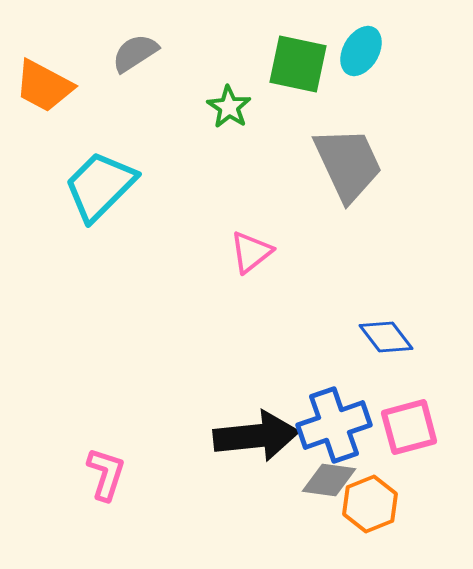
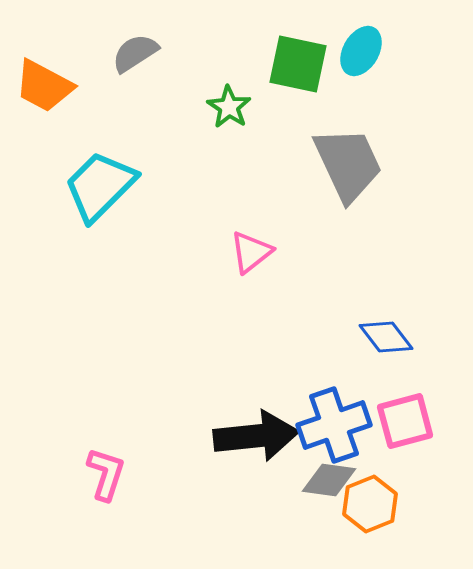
pink square: moved 4 px left, 6 px up
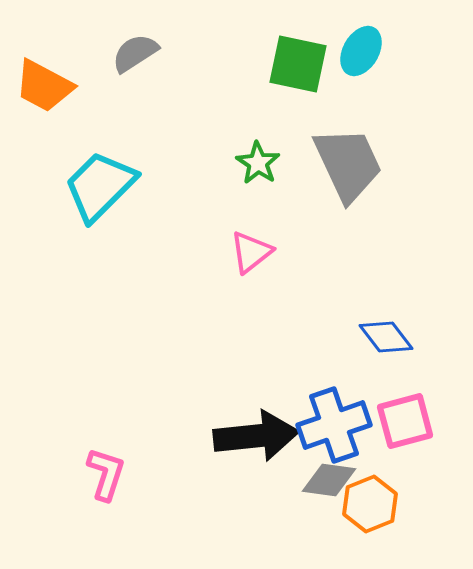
green star: moved 29 px right, 56 px down
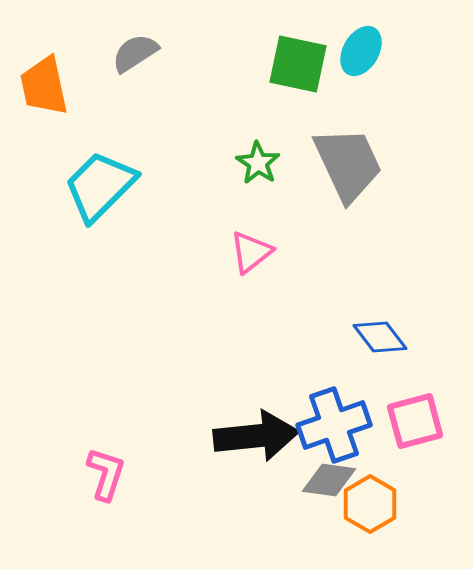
orange trapezoid: rotated 50 degrees clockwise
blue diamond: moved 6 px left
pink square: moved 10 px right
orange hexagon: rotated 8 degrees counterclockwise
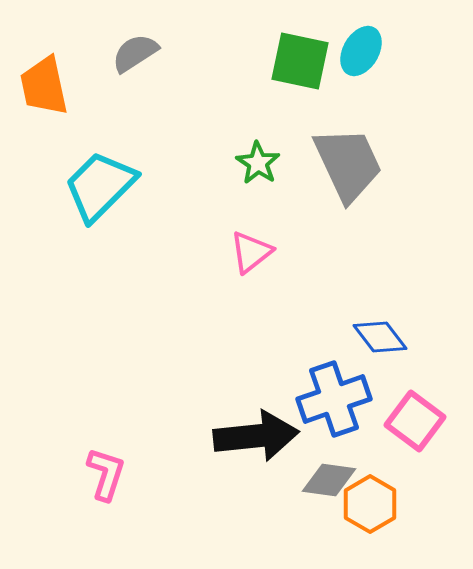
green square: moved 2 px right, 3 px up
pink square: rotated 38 degrees counterclockwise
blue cross: moved 26 px up
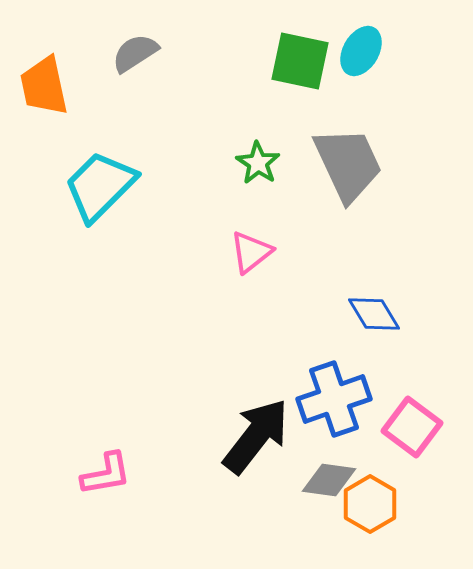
blue diamond: moved 6 px left, 23 px up; rotated 6 degrees clockwise
pink square: moved 3 px left, 6 px down
black arrow: rotated 46 degrees counterclockwise
pink L-shape: rotated 62 degrees clockwise
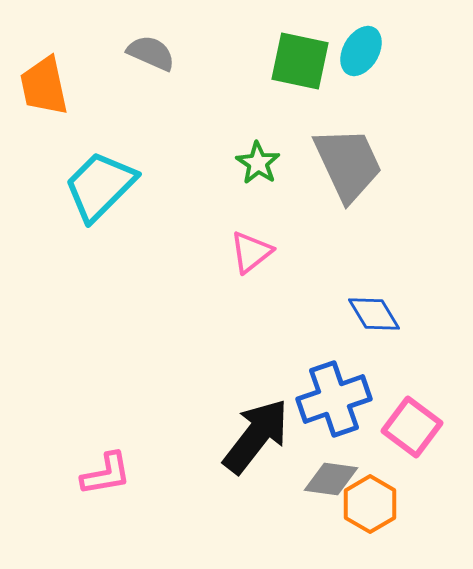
gray semicircle: moved 16 px right; rotated 57 degrees clockwise
gray diamond: moved 2 px right, 1 px up
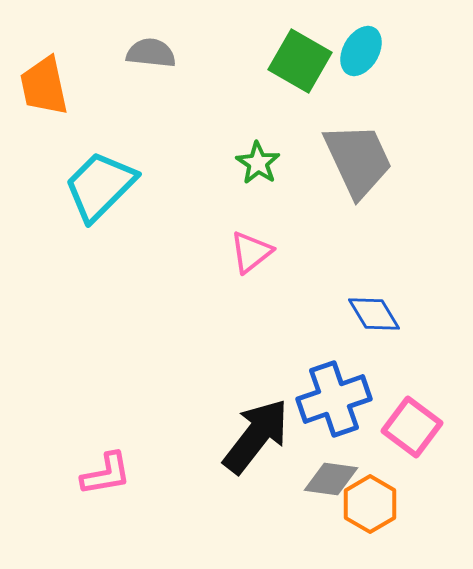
gray semicircle: rotated 18 degrees counterclockwise
green square: rotated 18 degrees clockwise
gray trapezoid: moved 10 px right, 4 px up
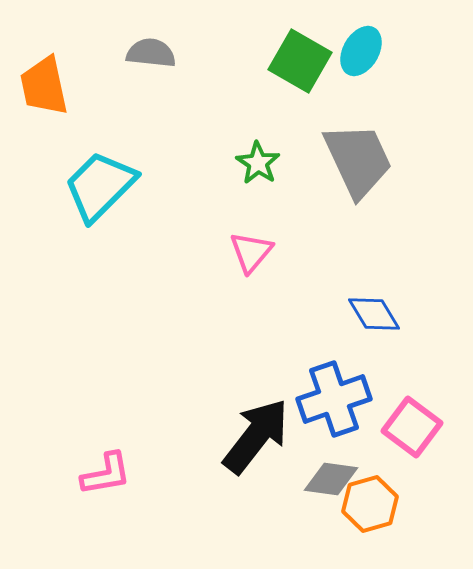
pink triangle: rotated 12 degrees counterclockwise
orange hexagon: rotated 14 degrees clockwise
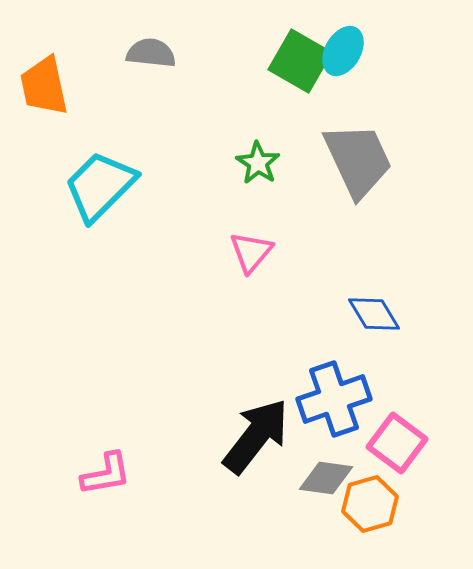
cyan ellipse: moved 18 px left
pink square: moved 15 px left, 16 px down
gray diamond: moved 5 px left, 1 px up
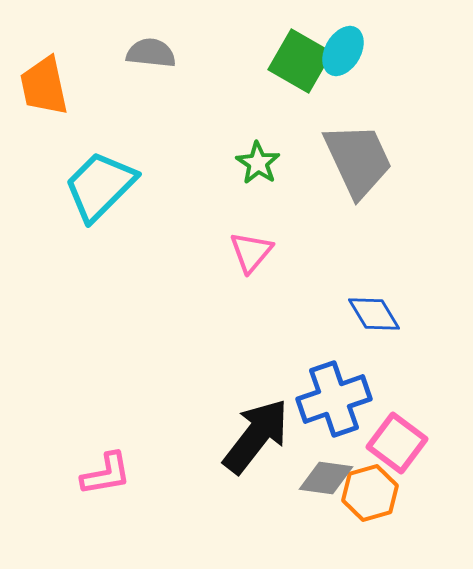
orange hexagon: moved 11 px up
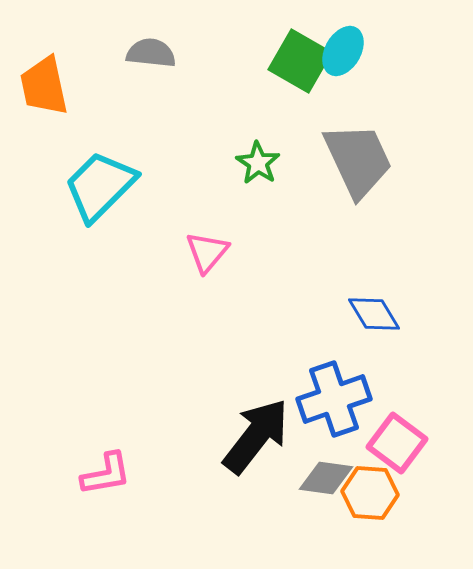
pink triangle: moved 44 px left
orange hexagon: rotated 20 degrees clockwise
